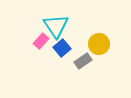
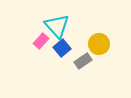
cyan triangle: moved 1 px right; rotated 8 degrees counterclockwise
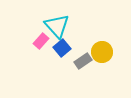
yellow circle: moved 3 px right, 8 px down
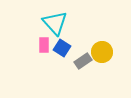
cyan triangle: moved 2 px left, 3 px up
pink rectangle: moved 3 px right, 4 px down; rotated 42 degrees counterclockwise
blue square: rotated 18 degrees counterclockwise
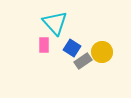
blue square: moved 10 px right
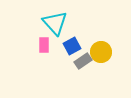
blue square: moved 2 px up; rotated 30 degrees clockwise
yellow circle: moved 1 px left
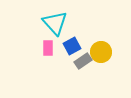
pink rectangle: moved 4 px right, 3 px down
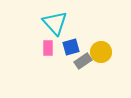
blue square: moved 1 px left, 1 px down; rotated 12 degrees clockwise
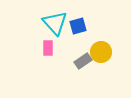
blue square: moved 7 px right, 21 px up
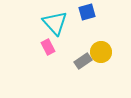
blue square: moved 9 px right, 14 px up
pink rectangle: moved 1 px up; rotated 28 degrees counterclockwise
